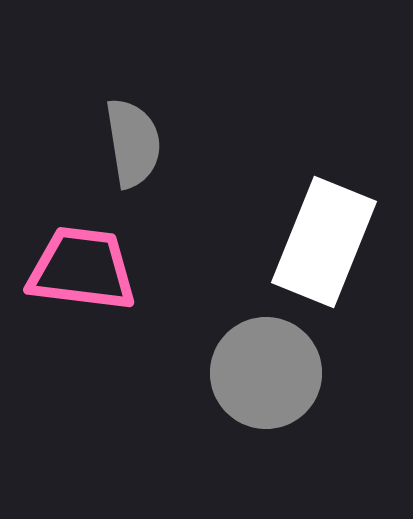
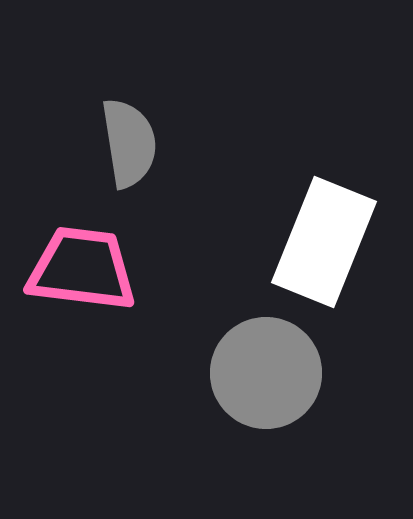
gray semicircle: moved 4 px left
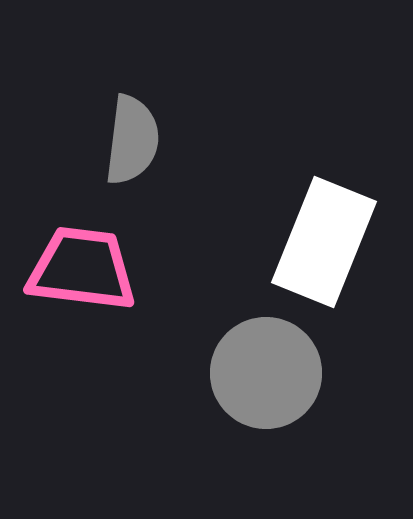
gray semicircle: moved 3 px right, 3 px up; rotated 16 degrees clockwise
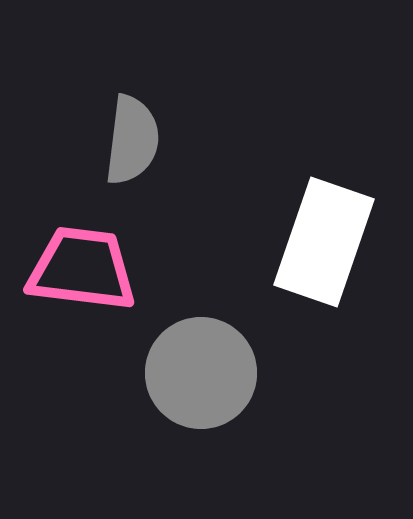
white rectangle: rotated 3 degrees counterclockwise
gray circle: moved 65 px left
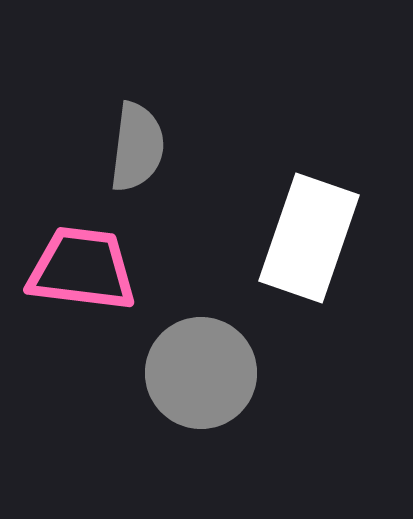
gray semicircle: moved 5 px right, 7 px down
white rectangle: moved 15 px left, 4 px up
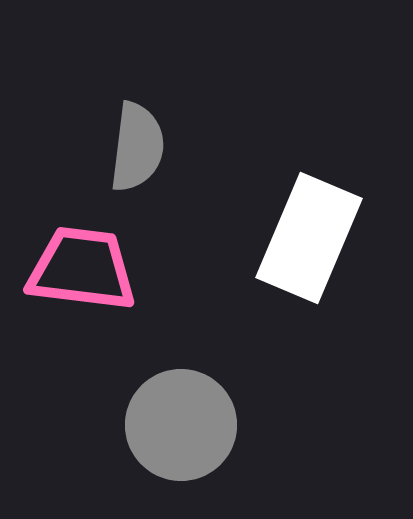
white rectangle: rotated 4 degrees clockwise
gray circle: moved 20 px left, 52 px down
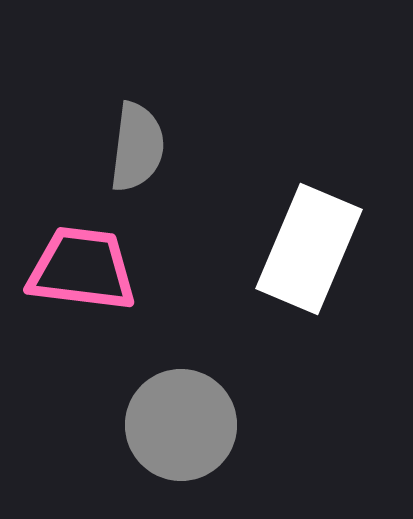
white rectangle: moved 11 px down
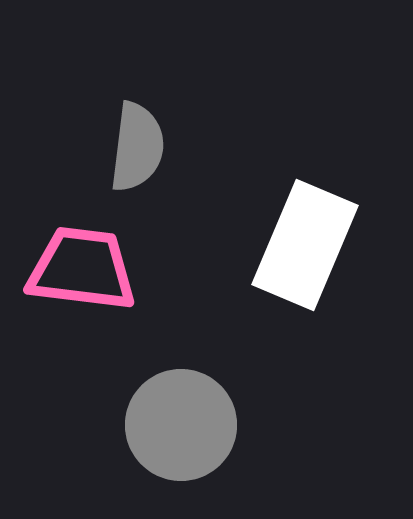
white rectangle: moved 4 px left, 4 px up
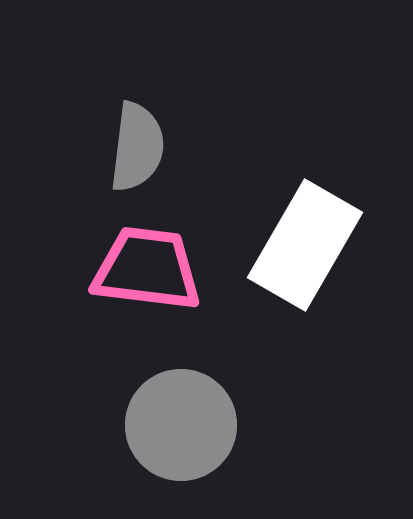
white rectangle: rotated 7 degrees clockwise
pink trapezoid: moved 65 px right
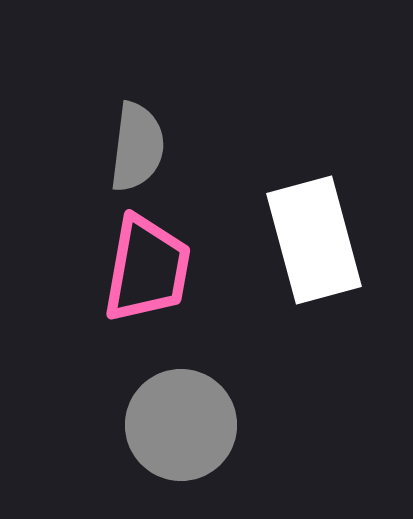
white rectangle: moved 9 px right, 5 px up; rotated 45 degrees counterclockwise
pink trapezoid: rotated 93 degrees clockwise
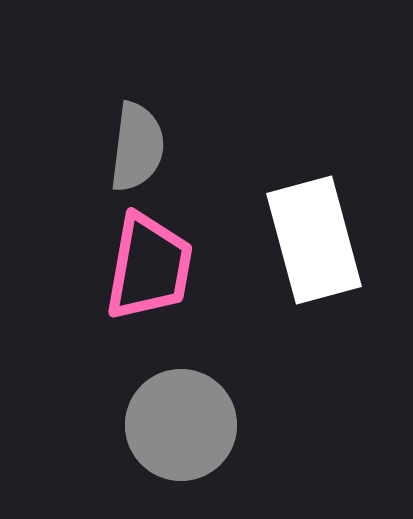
pink trapezoid: moved 2 px right, 2 px up
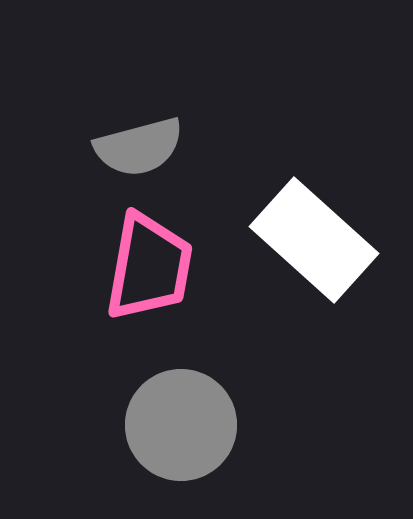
gray semicircle: moved 2 px right; rotated 68 degrees clockwise
white rectangle: rotated 33 degrees counterclockwise
